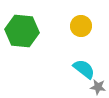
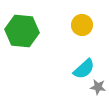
yellow circle: moved 1 px right, 1 px up
cyan semicircle: rotated 100 degrees clockwise
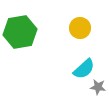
yellow circle: moved 2 px left, 3 px down
green hexagon: moved 2 px left, 1 px down; rotated 16 degrees counterclockwise
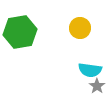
cyan semicircle: moved 6 px right, 1 px down; rotated 50 degrees clockwise
gray star: moved 1 px left, 1 px up; rotated 28 degrees clockwise
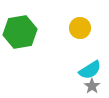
cyan semicircle: rotated 40 degrees counterclockwise
gray star: moved 5 px left
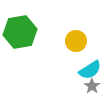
yellow circle: moved 4 px left, 13 px down
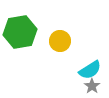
yellow circle: moved 16 px left
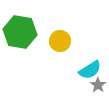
green hexagon: rotated 20 degrees clockwise
gray star: moved 6 px right, 1 px up
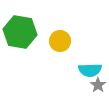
cyan semicircle: rotated 30 degrees clockwise
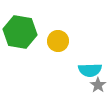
yellow circle: moved 2 px left
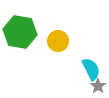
cyan semicircle: moved 1 px right, 1 px up; rotated 115 degrees counterclockwise
gray star: moved 1 px down
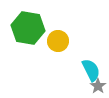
green hexagon: moved 8 px right, 4 px up
cyan semicircle: moved 1 px down
